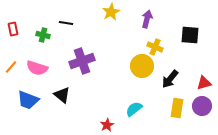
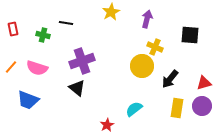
black triangle: moved 15 px right, 7 px up
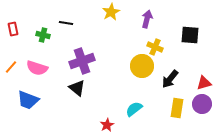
purple circle: moved 2 px up
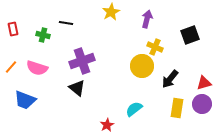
black square: rotated 24 degrees counterclockwise
blue trapezoid: moved 3 px left
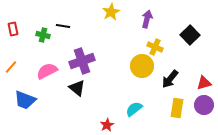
black line: moved 3 px left, 3 px down
black square: rotated 24 degrees counterclockwise
pink semicircle: moved 10 px right, 3 px down; rotated 135 degrees clockwise
purple circle: moved 2 px right, 1 px down
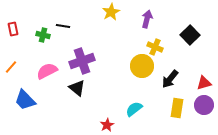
blue trapezoid: rotated 25 degrees clockwise
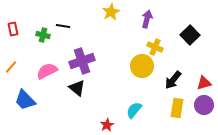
black arrow: moved 3 px right, 1 px down
cyan semicircle: moved 1 px down; rotated 12 degrees counterclockwise
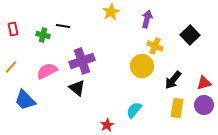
yellow cross: moved 1 px up
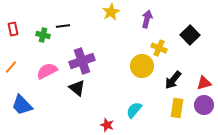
black line: rotated 16 degrees counterclockwise
yellow cross: moved 4 px right, 2 px down
blue trapezoid: moved 3 px left, 5 px down
red star: rotated 24 degrees counterclockwise
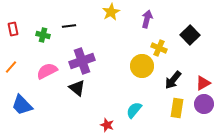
black line: moved 6 px right
red triangle: moved 1 px left; rotated 14 degrees counterclockwise
purple circle: moved 1 px up
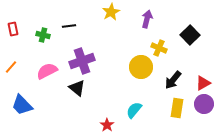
yellow circle: moved 1 px left, 1 px down
red star: rotated 16 degrees clockwise
